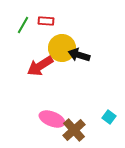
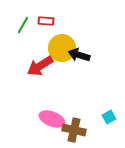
cyan square: rotated 24 degrees clockwise
brown cross: rotated 35 degrees counterclockwise
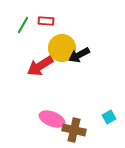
black arrow: rotated 45 degrees counterclockwise
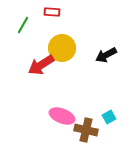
red rectangle: moved 6 px right, 9 px up
black arrow: moved 27 px right
red arrow: moved 1 px right, 1 px up
pink ellipse: moved 10 px right, 3 px up
brown cross: moved 12 px right
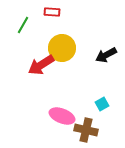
cyan square: moved 7 px left, 13 px up
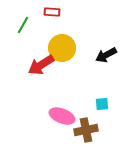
cyan square: rotated 24 degrees clockwise
brown cross: rotated 25 degrees counterclockwise
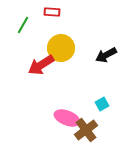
yellow circle: moved 1 px left
cyan square: rotated 24 degrees counterclockwise
pink ellipse: moved 5 px right, 2 px down
brown cross: rotated 25 degrees counterclockwise
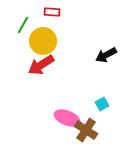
yellow circle: moved 18 px left, 7 px up
brown cross: rotated 20 degrees counterclockwise
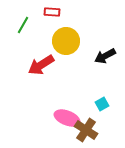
yellow circle: moved 23 px right
black arrow: moved 1 px left, 1 px down
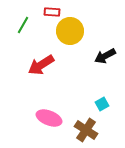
yellow circle: moved 4 px right, 10 px up
pink ellipse: moved 18 px left
